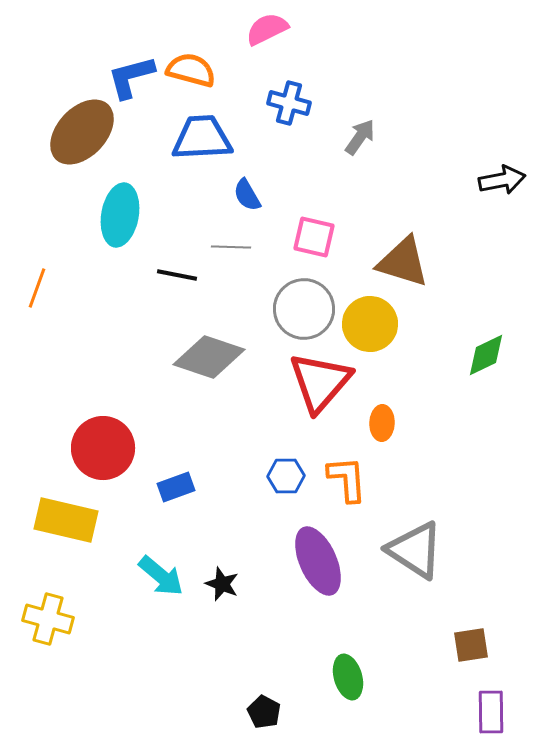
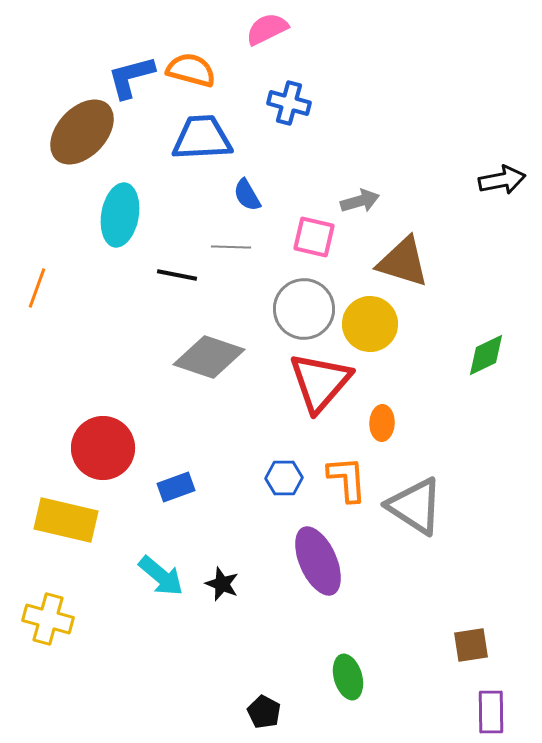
gray arrow: moved 64 px down; rotated 39 degrees clockwise
blue hexagon: moved 2 px left, 2 px down
gray triangle: moved 44 px up
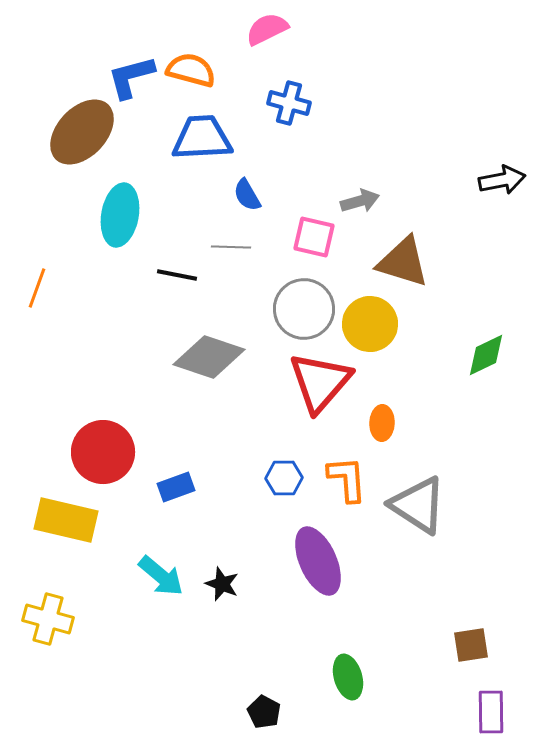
red circle: moved 4 px down
gray triangle: moved 3 px right, 1 px up
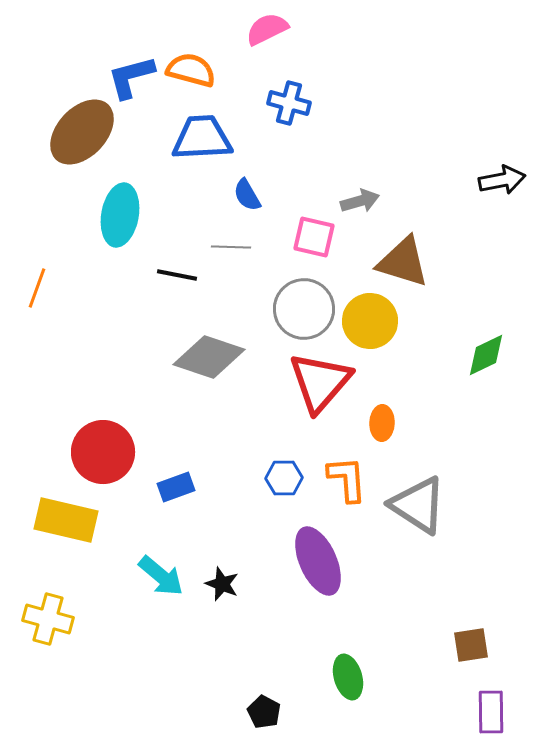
yellow circle: moved 3 px up
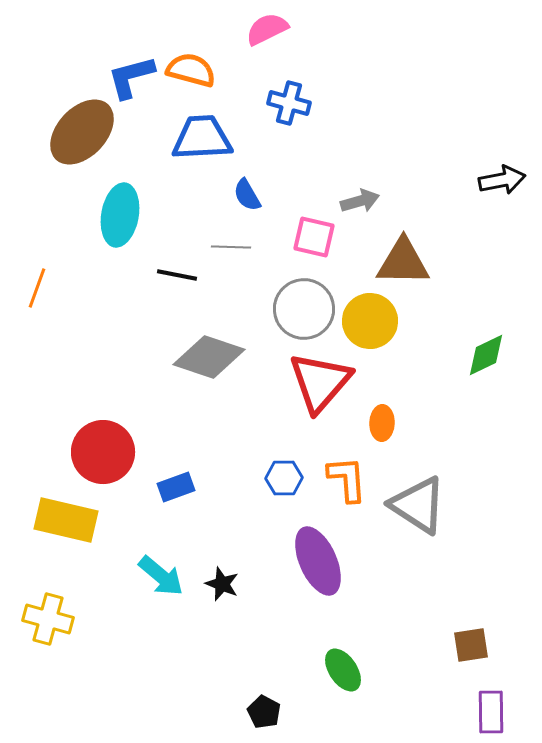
brown triangle: rotated 16 degrees counterclockwise
green ellipse: moved 5 px left, 7 px up; rotated 18 degrees counterclockwise
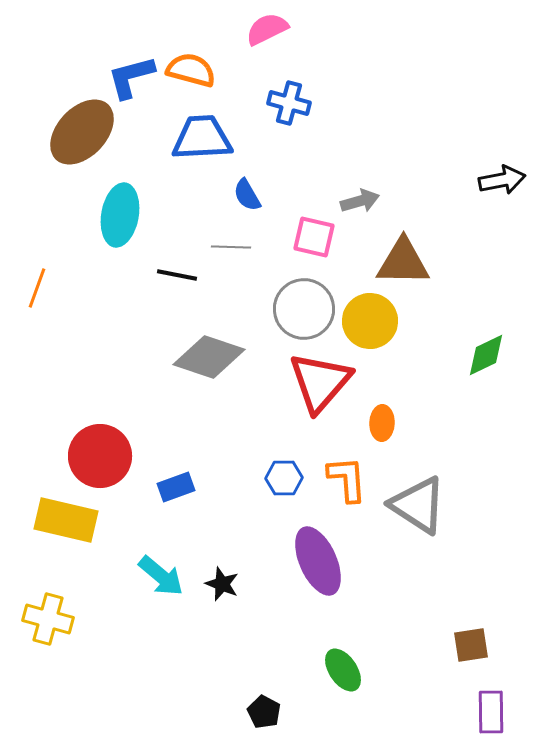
red circle: moved 3 px left, 4 px down
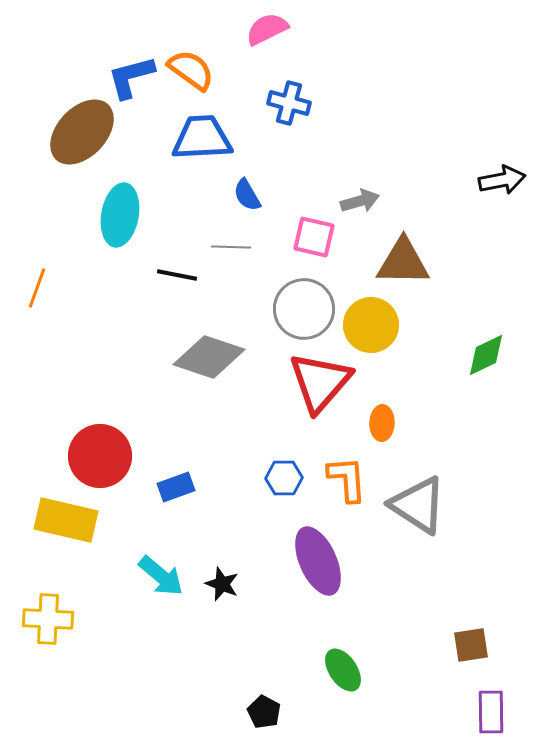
orange semicircle: rotated 21 degrees clockwise
yellow circle: moved 1 px right, 4 px down
yellow cross: rotated 12 degrees counterclockwise
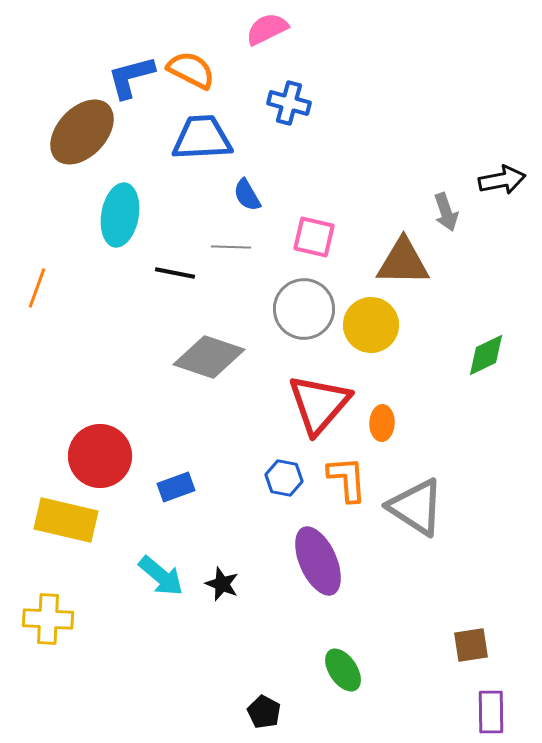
orange semicircle: rotated 9 degrees counterclockwise
gray arrow: moved 86 px right, 11 px down; rotated 87 degrees clockwise
black line: moved 2 px left, 2 px up
red triangle: moved 1 px left, 22 px down
blue hexagon: rotated 12 degrees clockwise
gray triangle: moved 2 px left, 2 px down
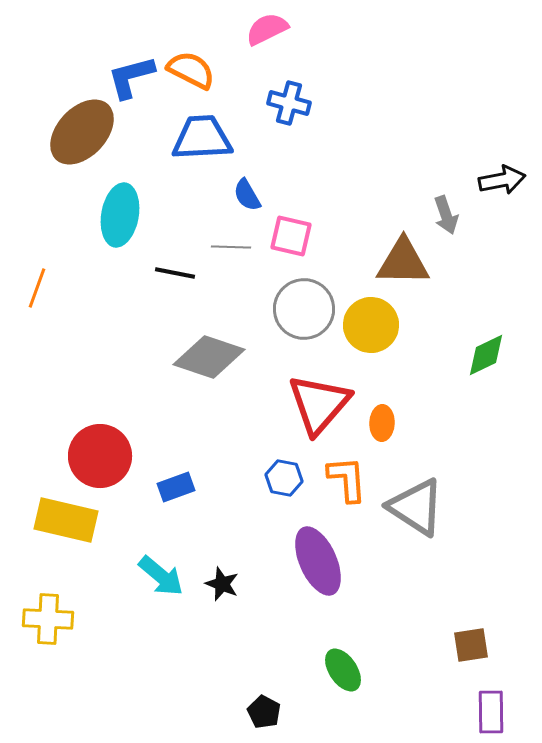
gray arrow: moved 3 px down
pink square: moved 23 px left, 1 px up
